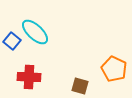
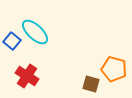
orange pentagon: rotated 10 degrees counterclockwise
red cross: moved 2 px left, 1 px up; rotated 30 degrees clockwise
brown square: moved 11 px right, 2 px up
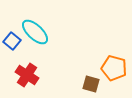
orange pentagon: moved 1 px up
red cross: moved 1 px up
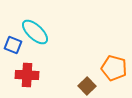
blue square: moved 1 px right, 4 px down; rotated 18 degrees counterclockwise
red cross: rotated 30 degrees counterclockwise
brown square: moved 4 px left, 2 px down; rotated 30 degrees clockwise
